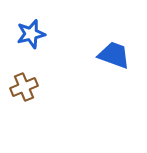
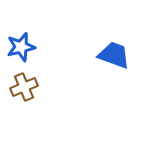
blue star: moved 10 px left, 13 px down
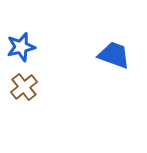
brown cross: rotated 16 degrees counterclockwise
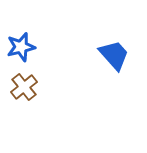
blue trapezoid: rotated 28 degrees clockwise
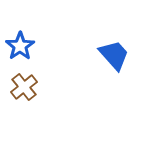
blue star: moved 1 px left, 1 px up; rotated 20 degrees counterclockwise
